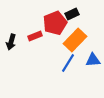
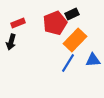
red rectangle: moved 17 px left, 13 px up
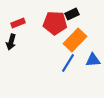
red pentagon: rotated 25 degrees clockwise
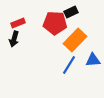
black rectangle: moved 1 px left, 2 px up
black arrow: moved 3 px right, 3 px up
blue line: moved 1 px right, 2 px down
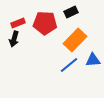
red pentagon: moved 10 px left
blue line: rotated 18 degrees clockwise
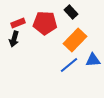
black rectangle: rotated 72 degrees clockwise
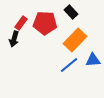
red rectangle: moved 3 px right; rotated 32 degrees counterclockwise
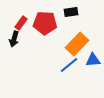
black rectangle: rotated 56 degrees counterclockwise
orange rectangle: moved 2 px right, 4 px down
